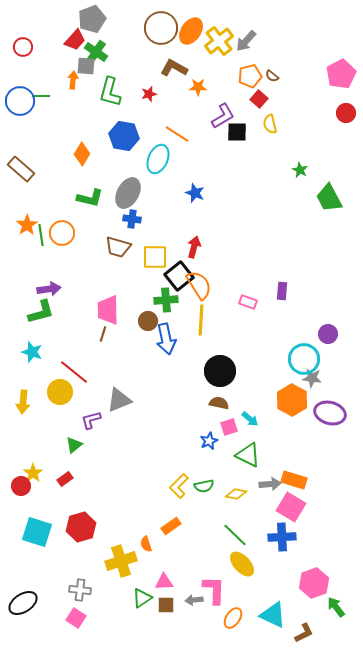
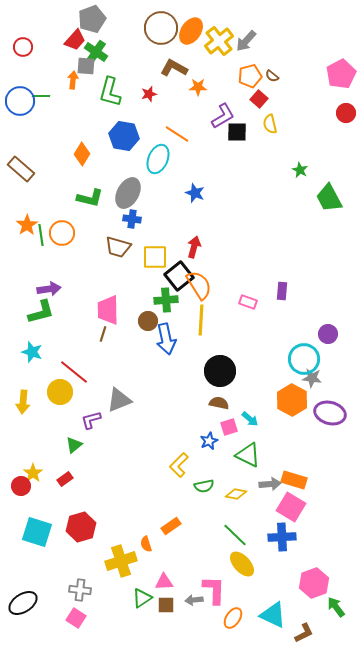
yellow L-shape at (179, 486): moved 21 px up
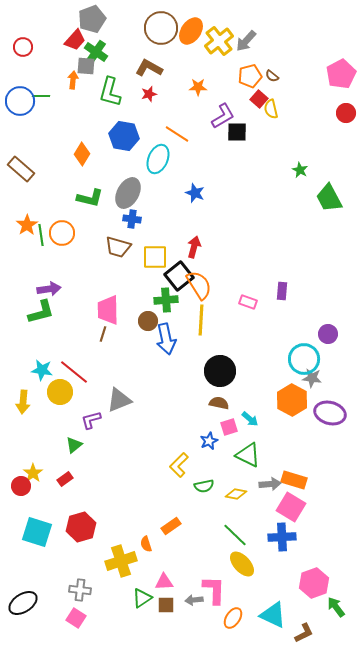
brown L-shape at (174, 68): moved 25 px left
yellow semicircle at (270, 124): moved 1 px right, 15 px up
cyan star at (32, 352): moved 10 px right, 18 px down; rotated 10 degrees counterclockwise
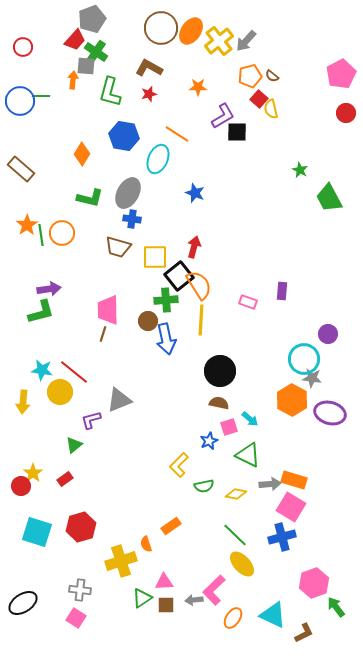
blue cross at (282, 537): rotated 12 degrees counterclockwise
pink L-shape at (214, 590): rotated 136 degrees counterclockwise
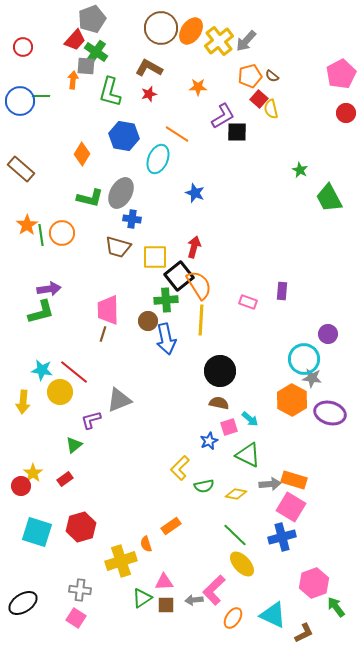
gray ellipse at (128, 193): moved 7 px left
yellow L-shape at (179, 465): moved 1 px right, 3 px down
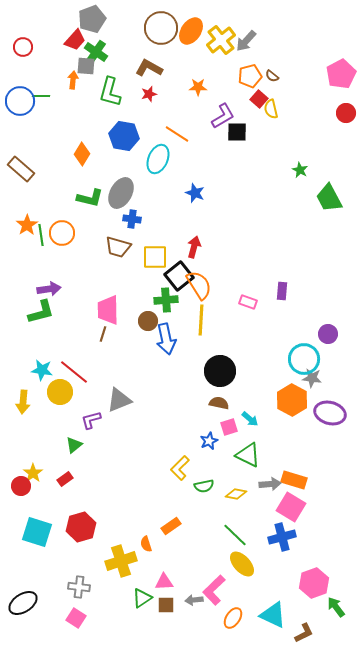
yellow cross at (219, 41): moved 2 px right, 1 px up
gray cross at (80, 590): moved 1 px left, 3 px up
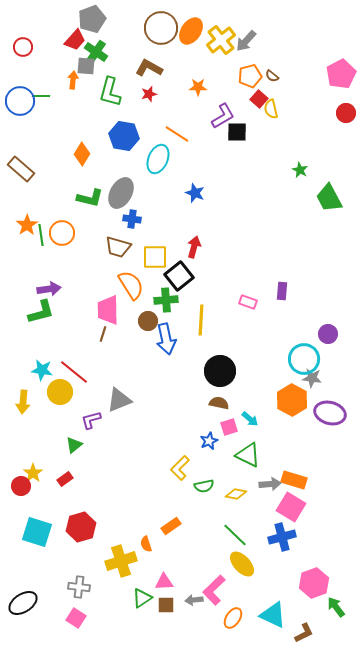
orange semicircle at (199, 285): moved 68 px left
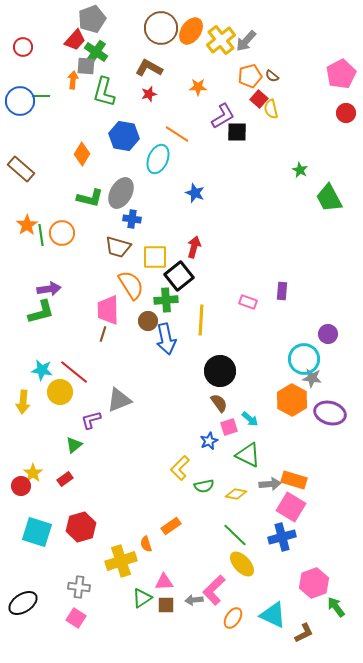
green L-shape at (110, 92): moved 6 px left
brown semicircle at (219, 403): rotated 42 degrees clockwise
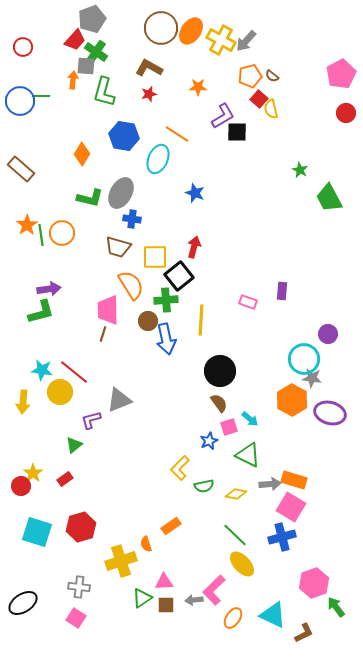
yellow cross at (221, 40): rotated 24 degrees counterclockwise
